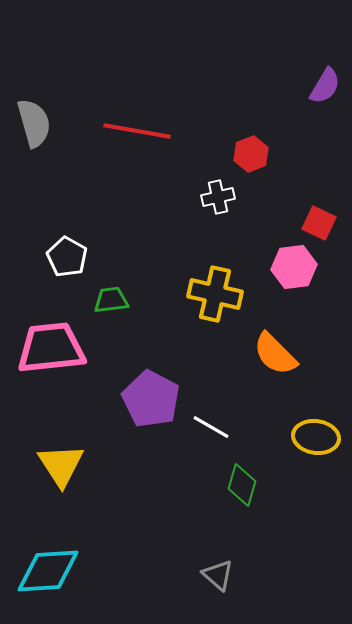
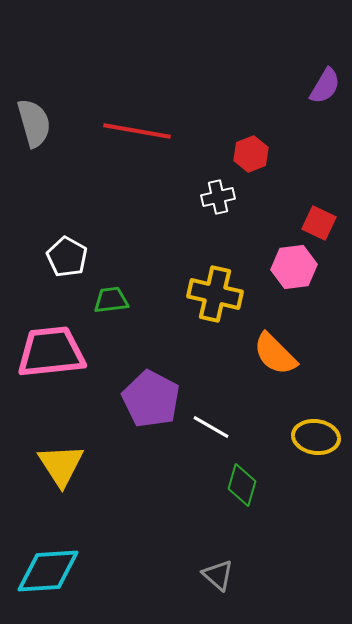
pink trapezoid: moved 4 px down
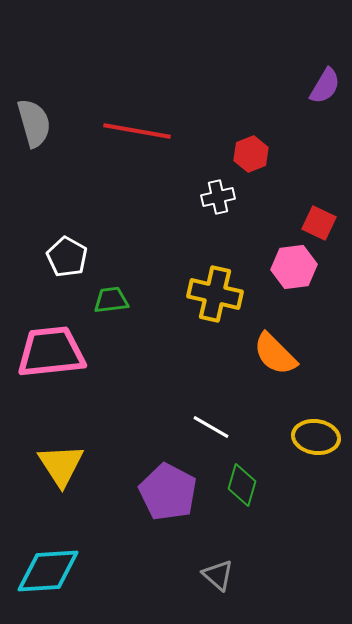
purple pentagon: moved 17 px right, 93 px down
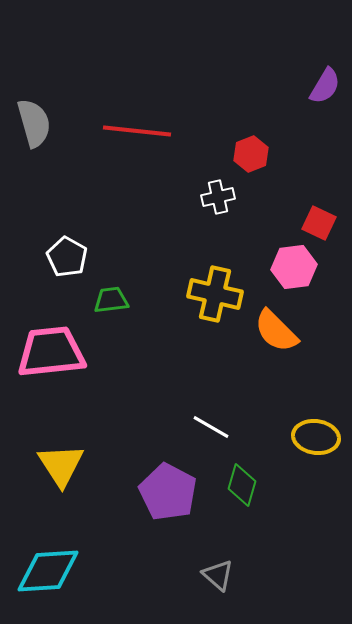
red line: rotated 4 degrees counterclockwise
orange semicircle: moved 1 px right, 23 px up
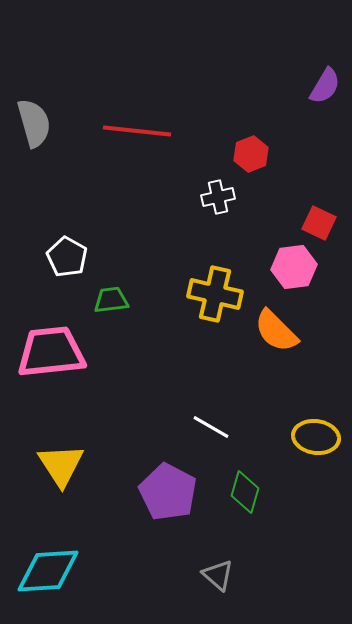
green diamond: moved 3 px right, 7 px down
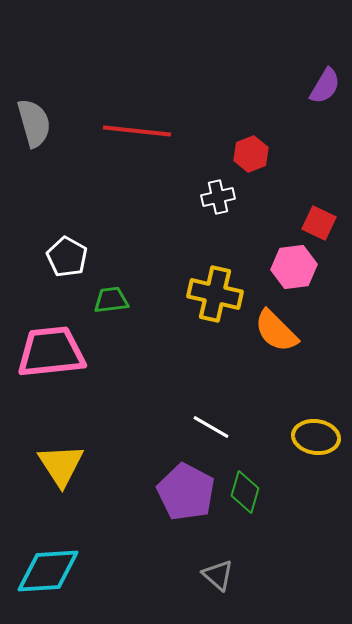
purple pentagon: moved 18 px right
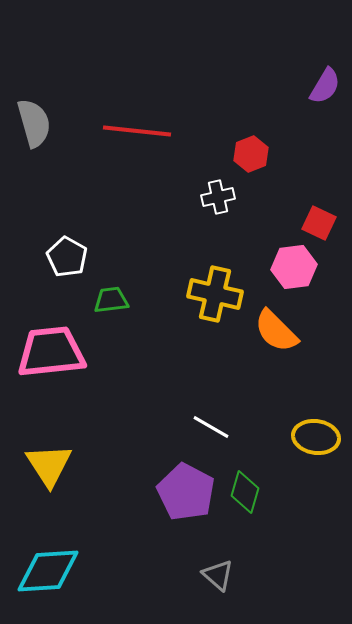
yellow triangle: moved 12 px left
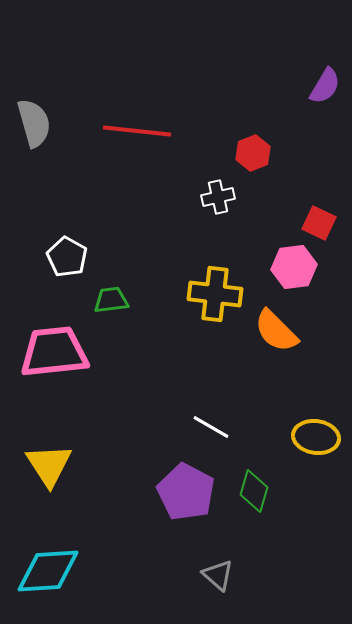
red hexagon: moved 2 px right, 1 px up
yellow cross: rotated 6 degrees counterclockwise
pink trapezoid: moved 3 px right
green diamond: moved 9 px right, 1 px up
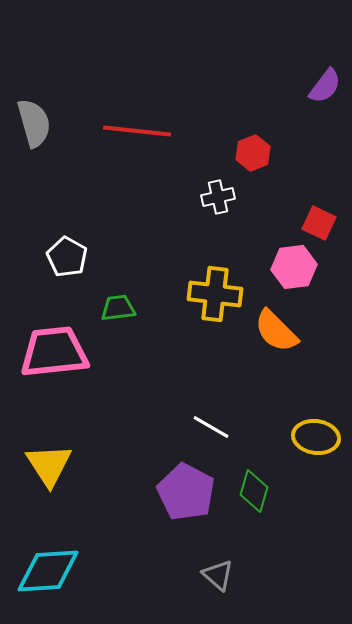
purple semicircle: rotated 6 degrees clockwise
green trapezoid: moved 7 px right, 8 px down
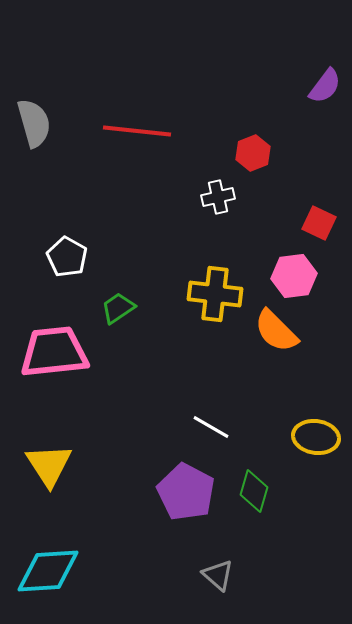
pink hexagon: moved 9 px down
green trapezoid: rotated 27 degrees counterclockwise
